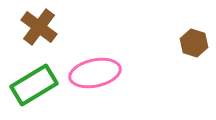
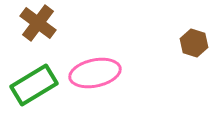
brown cross: moved 1 px left, 4 px up
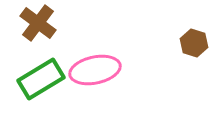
pink ellipse: moved 3 px up
green rectangle: moved 7 px right, 6 px up
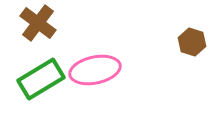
brown hexagon: moved 2 px left, 1 px up
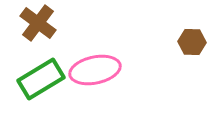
brown hexagon: rotated 16 degrees counterclockwise
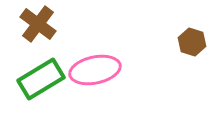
brown cross: moved 1 px down
brown hexagon: rotated 16 degrees clockwise
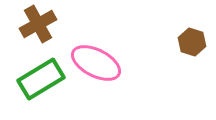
brown cross: rotated 24 degrees clockwise
pink ellipse: moved 1 px right, 7 px up; rotated 39 degrees clockwise
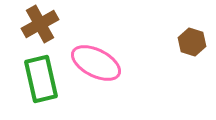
brown cross: moved 2 px right
green rectangle: rotated 72 degrees counterclockwise
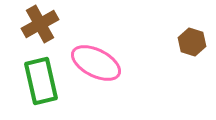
green rectangle: moved 2 px down
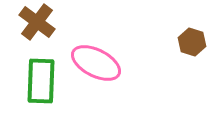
brown cross: moved 3 px left, 2 px up; rotated 24 degrees counterclockwise
green rectangle: rotated 15 degrees clockwise
